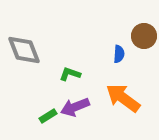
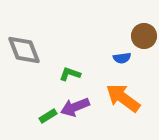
blue semicircle: moved 3 px right, 4 px down; rotated 78 degrees clockwise
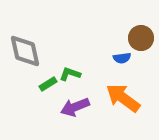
brown circle: moved 3 px left, 2 px down
gray diamond: moved 1 px right, 1 px down; rotated 9 degrees clockwise
green rectangle: moved 32 px up
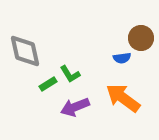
green L-shape: rotated 140 degrees counterclockwise
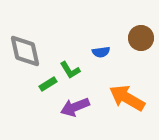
blue semicircle: moved 21 px left, 6 px up
green L-shape: moved 4 px up
orange arrow: moved 4 px right; rotated 6 degrees counterclockwise
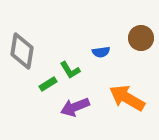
gray diamond: moved 3 px left; rotated 21 degrees clockwise
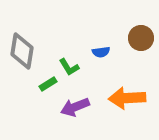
green L-shape: moved 1 px left, 3 px up
orange arrow: rotated 33 degrees counterclockwise
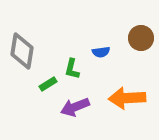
green L-shape: moved 3 px right, 2 px down; rotated 45 degrees clockwise
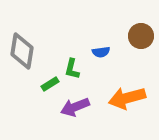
brown circle: moved 2 px up
green rectangle: moved 2 px right
orange arrow: rotated 12 degrees counterclockwise
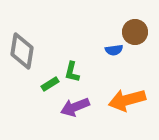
brown circle: moved 6 px left, 4 px up
blue semicircle: moved 13 px right, 2 px up
green L-shape: moved 3 px down
orange arrow: moved 2 px down
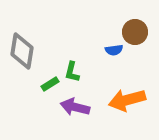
purple arrow: rotated 36 degrees clockwise
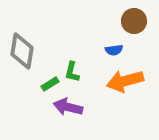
brown circle: moved 1 px left, 11 px up
orange arrow: moved 2 px left, 19 px up
purple arrow: moved 7 px left
